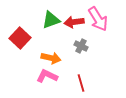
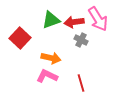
gray cross: moved 6 px up
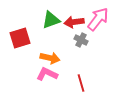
pink arrow: rotated 110 degrees counterclockwise
red square: rotated 30 degrees clockwise
orange arrow: moved 1 px left
pink L-shape: moved 2 px up
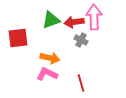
pink arrow: moved 4 px left, 2 px up; rotated 40 degrees counterclockwise
red square: moved 2 px left; rotated 10 degrees clockwise
